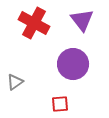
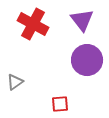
red cross: moved 1 px left, 1 px down
purple circle: moved 14 px right, 4 px up
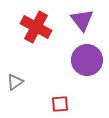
red cross: moved 3 px right, 3 px down
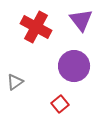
purple triangle: moved 1 px left
purple circle: moved 13 px left, 6 px down
red square: rotated 36 degrees counterclockwise
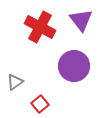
red cross: moved 4 px right
red square: moved 20 px left
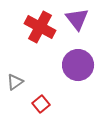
purple triangle: moved 4 px left, 1 px up
purple circle: moved 4 px right, 1 px up
red square: moved 1 px right
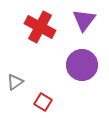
purple triangle: moved 7 px right, 1 px down; rotated 15 degrees clockwise
purple circle: moved 4 px right
red square: moved 2 px right, 2 px up; rotated 18 degrees counterclockwise
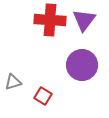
red cross: moved 10 px right, 7 px up; rotated 24 degrees counterclockwise
gray triangle: moved 2 px left; rotated 18 degrees clockwise
red square: moved 6 px up
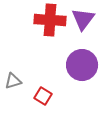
purple triangle: moved 1 px left, 1 px up
gray triangle: moved 1 px up
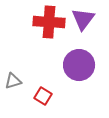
red cross: moved 1 px left, 2 px down
purple circle: moved 3 px left
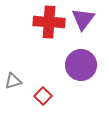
purple circle: moved 2 px right
red square: rotated 12 degrees clockwise
